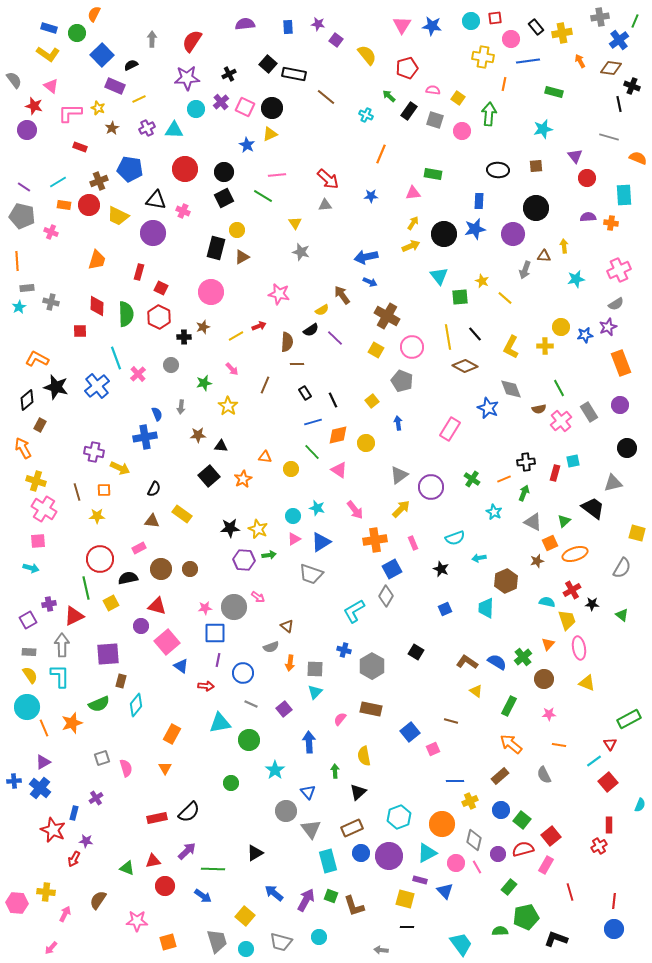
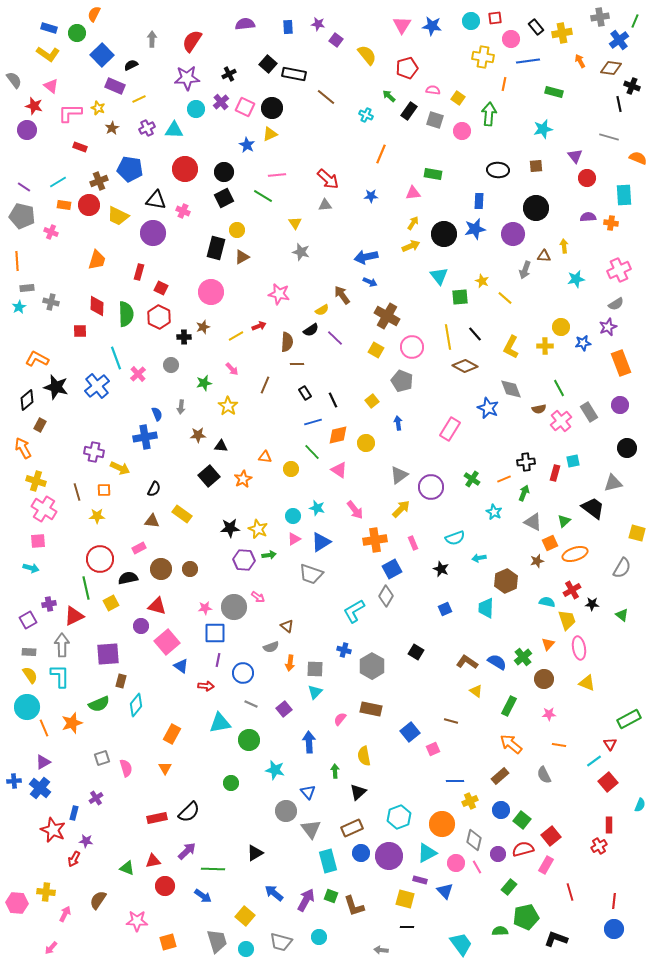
blue star at (585, 335): moved 2 px left, 8 px down
cyan star at (275, 770): rotated 24 degrees counterclockwise
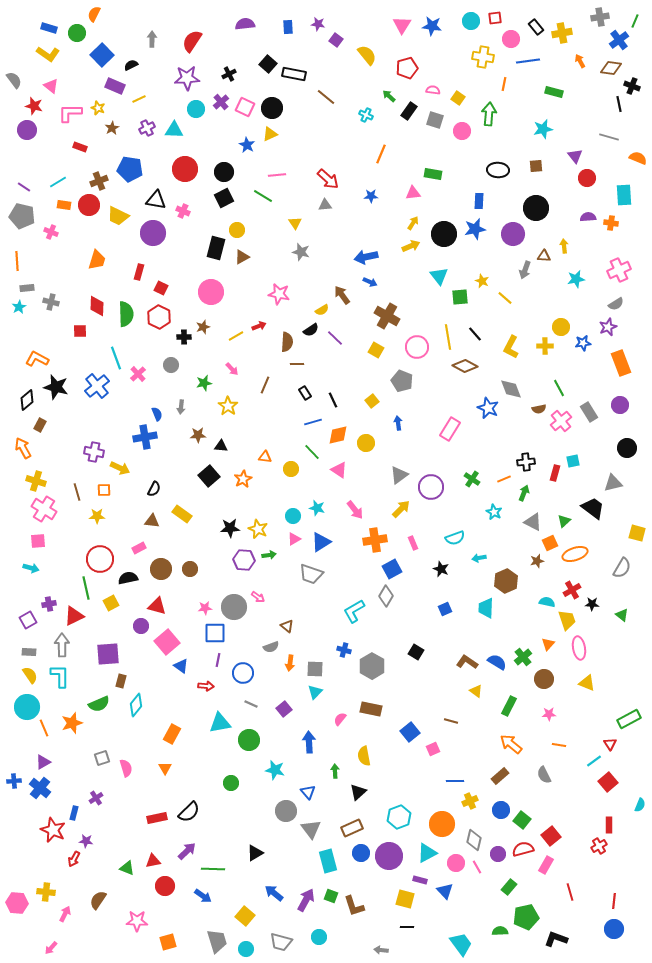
pink circle at (412, 347): moved 5 px right
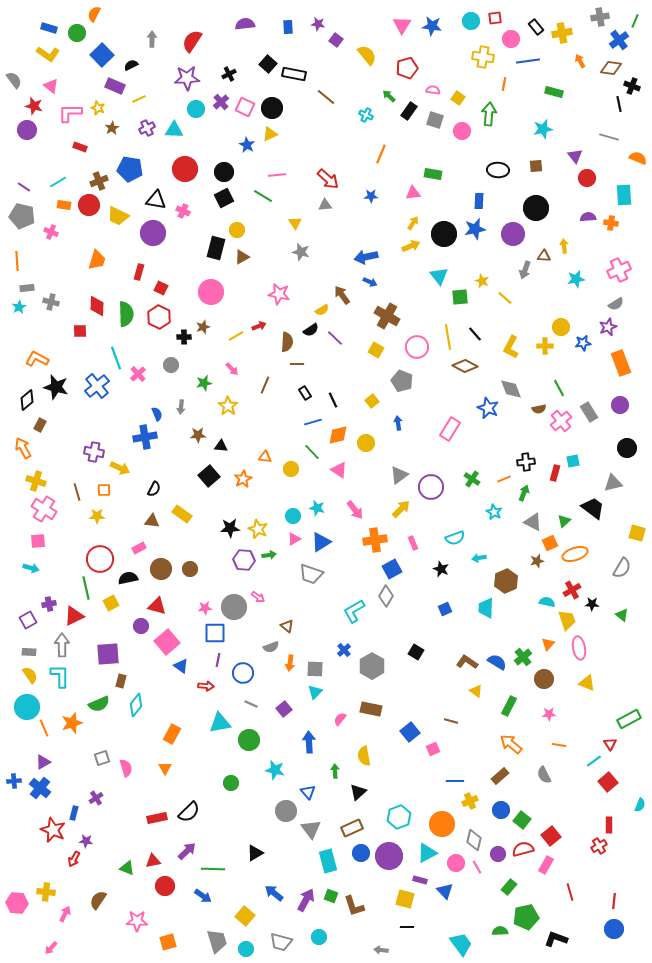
blue cross at (344, 650): rotated 32 degrees clockwise
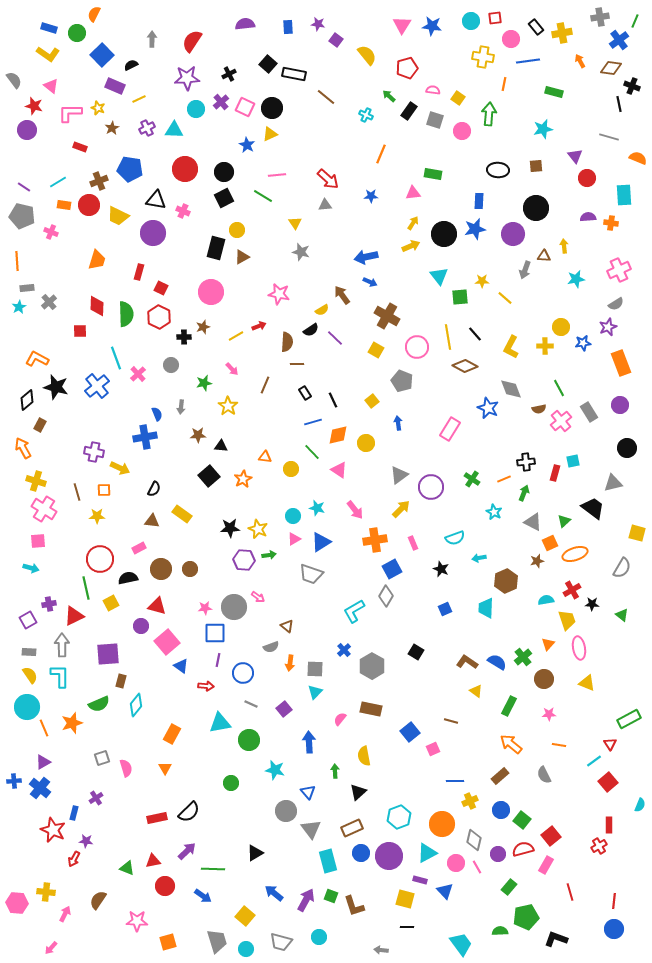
yellow star at (482, 281): rotated 24 degrees counterclockwise
gray cross at (51, 302): moved 2 px left; rotated 35 degrees clockwise
cyan semicircle at (547, 602): moved 1 px left, 2 px up; rotated 21 degrees counterclockwise
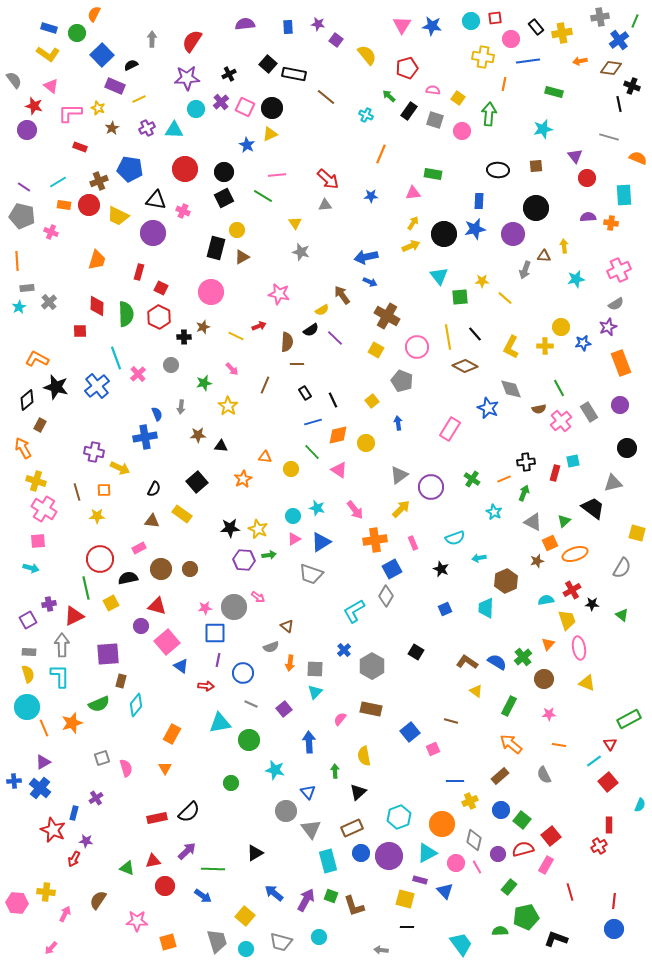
orange arrow at (580, 61): rotated 72 degrees counterclockwise
yellow line at (236, 336): rotated 56 degrees clockwise
black square at (209, 476): moved 12 px left, 6 px down
yellow semicircle at (30, 675): moved 2 px left, 1 px up; rotated 18 degrees clockwise
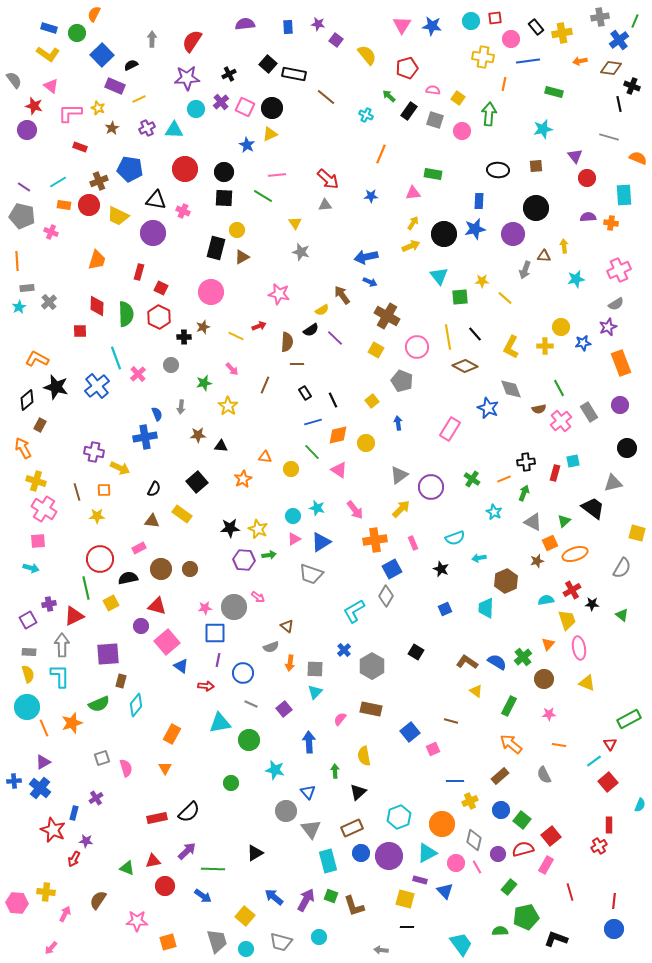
black square at (224, 198): rotated 30 degrees clockwise
blue arrow at (274, 893): moved 4 px down
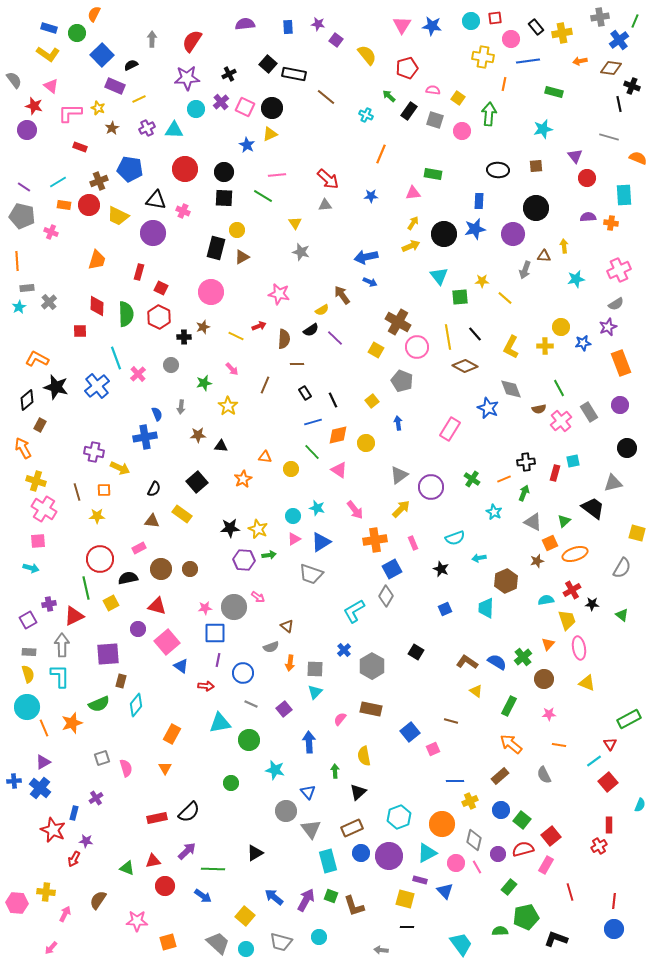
brown cross at (387, 316): moved 11 px right, 6 px down
brown semicircle at (287, 342): moved 3 px left, 3 px up
purple circle at (141, 626): moved 3 px left, 3 px down
gray trapezoid at (217, 941): moved 1 px right, 2 px down; rotated 30 degrees counterclockwise
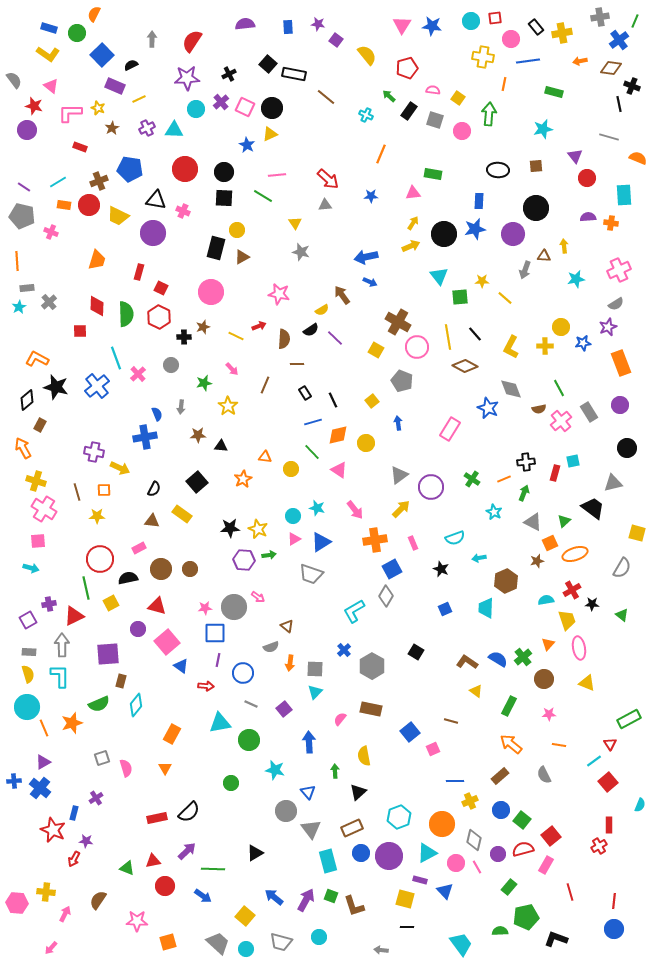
blue semicircle at (497, 662): moved 1 px right, 3 px up
